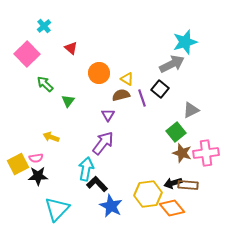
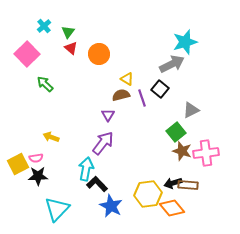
orange circle: moved 19 px up
green triangle: moved 69 px up
brown star: moved 2 px up
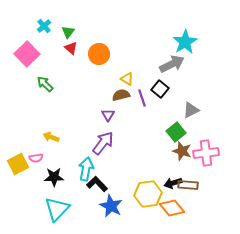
cyan star: rotated 15 degrees counterclockwise
black star: moved 16 px right, 1 px down
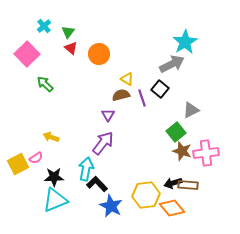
pink semicircle: rotated 24 degrees counterclockwise
yellow hexagon: moved 2 px left, 1 px down
cyan triangle: moved 2 px left, 9 px up; rotated 24 degrees clockwise
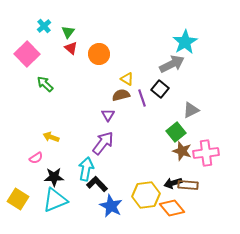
yellow square: moved 35 px down; rotated 30 degrees counterclockwise
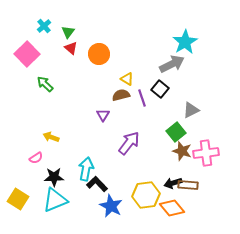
purple triangle: moved 5 px left
purple arrow: moved 26 px right
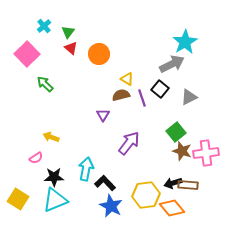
gray triangle: moved 2 px left, 13 px up
black L-shape: moved 8 px right, 1 px up
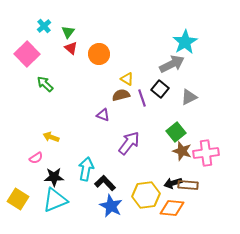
purple triangle: rotated 40 degrees counterclockwise
orange diamond: rotated 45 degrees counterclockwise
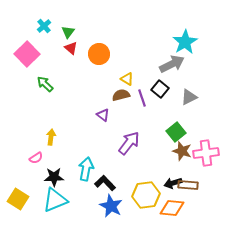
purple triangle: rotated 16 degrees clockwise
yellow arrow: rotated 77 degrees clockwise
